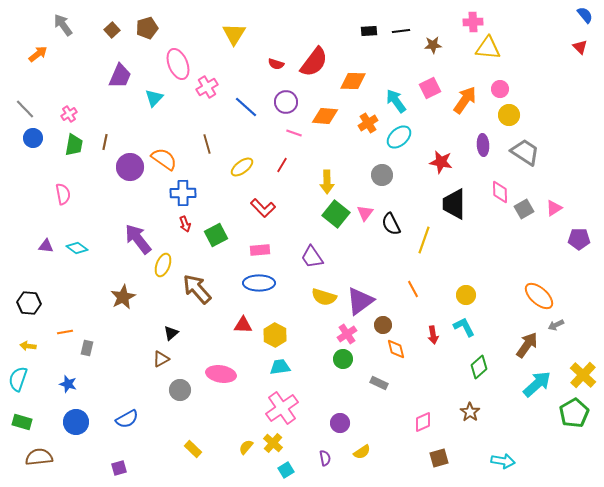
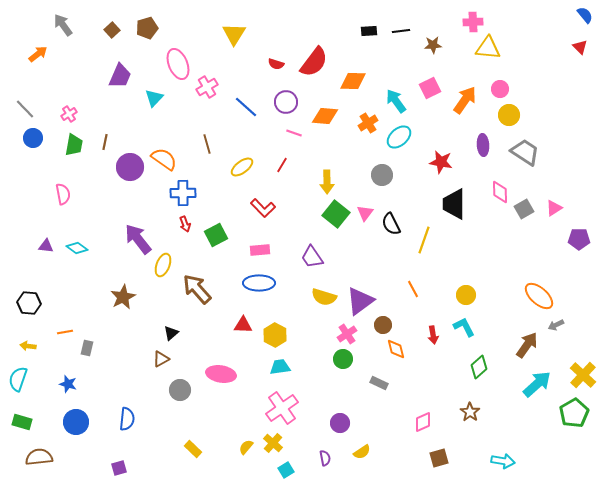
blue semicircle at (127, 419): rotated 55 degrees counterclockwise
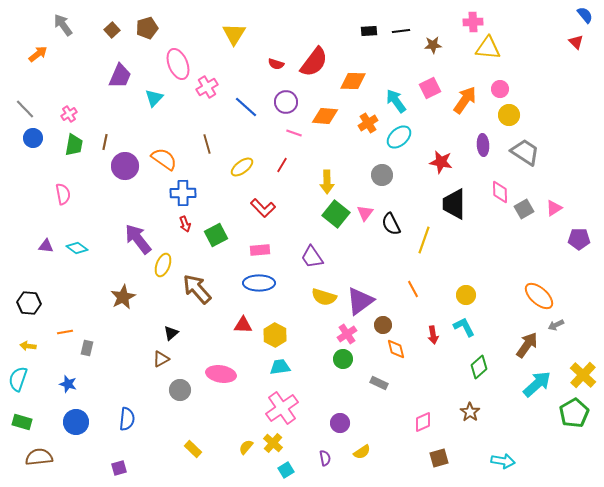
red triangle at (580, 47): moved 4 px left, 5 px up
purple circle at (130, 167): moved 5 px left, 1 px up
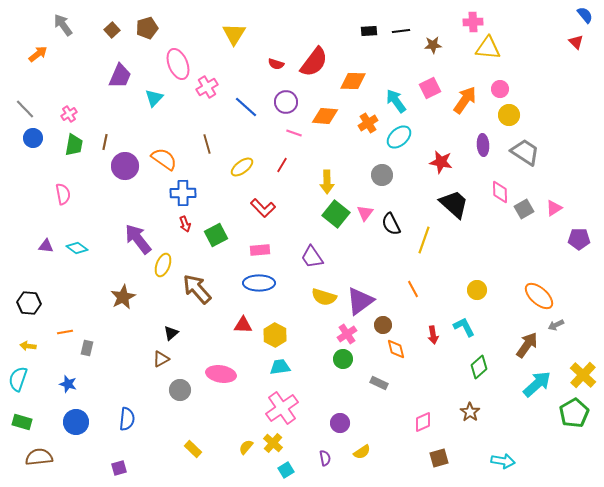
black trapezoid at (454, 204): rotated 132 degrees clockwise
yellow circle at (466, 295): moved 11 px right, 5 px up
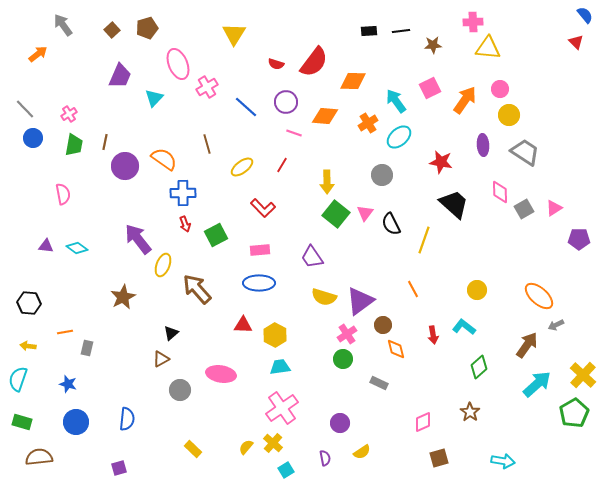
cyan L-shape at (464, 327): rotated 25 degrees counterclockwise
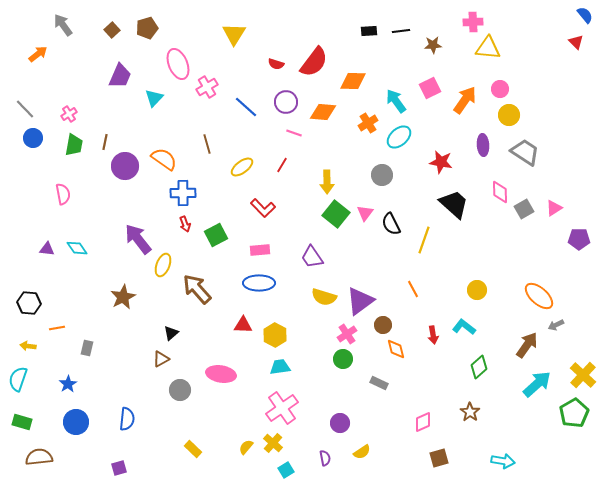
orange diamond at (325, 116): moved 2 px left, 4 px up
purple triangle at (46, 246): moved 1 px right, 3 px down
cyan diamond at (77, 248): rotated 20 degrees clockwise
orange line at (65, 332): moved 8 px left, 4 px up
blue star at (68, 384): rotated 24 degrees clockwise
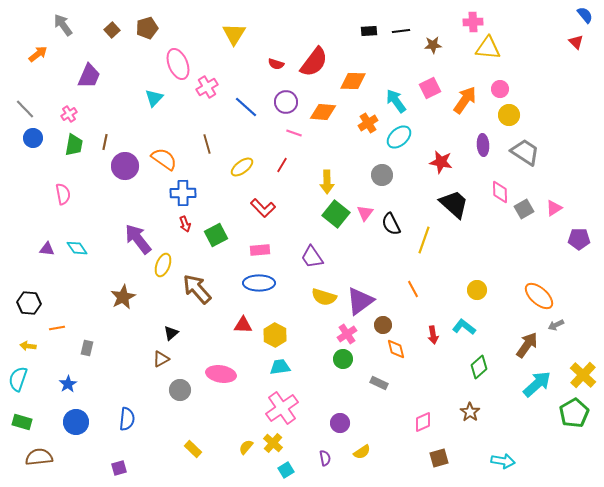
purple trapezoid at (120, 76): moved 31 px left
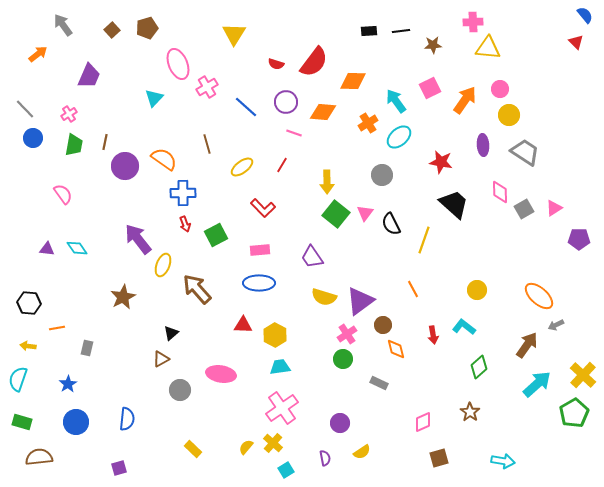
pink semicircle at (63, 194): rotated 25 degrees counterclockwise
